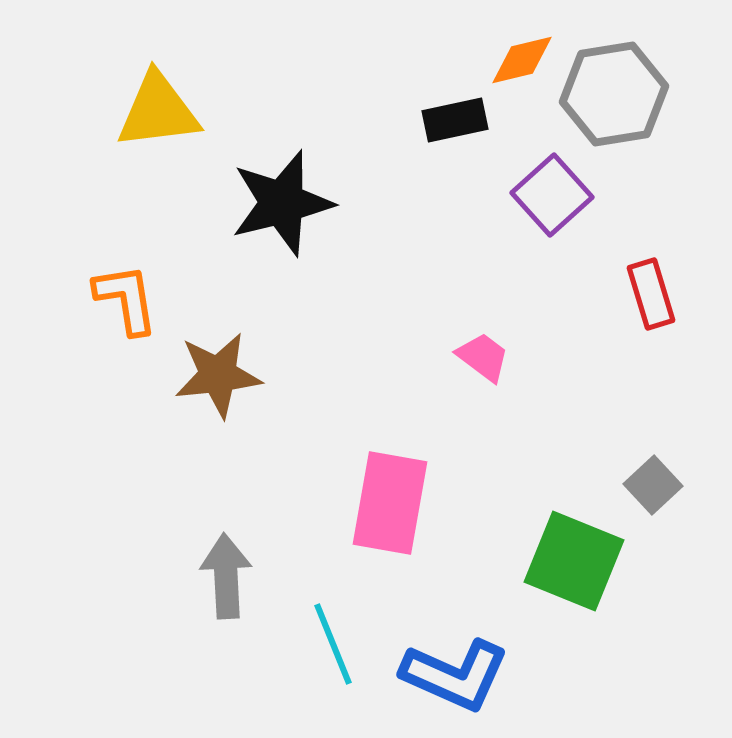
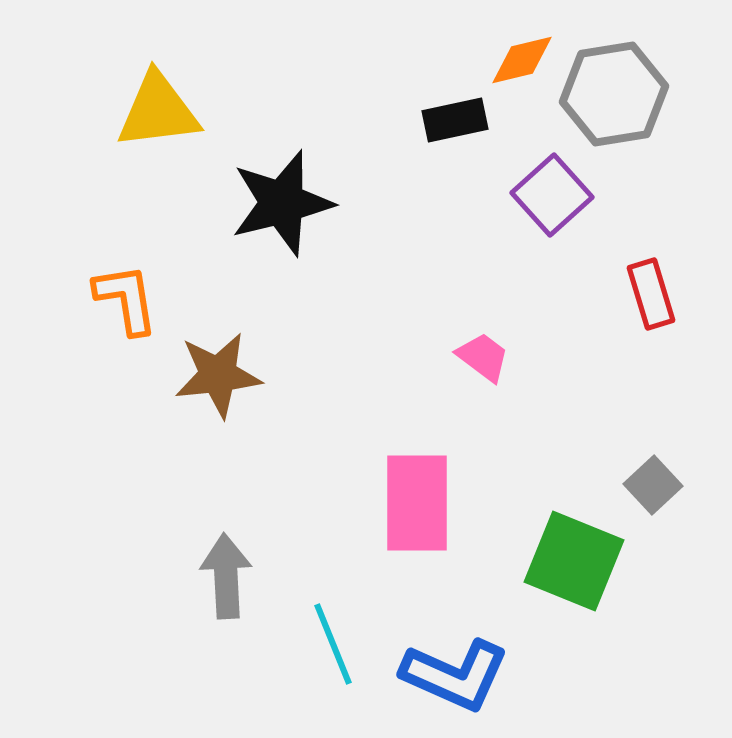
pink rectangle: moved 27 px right; rotated 10 degrees counterclockwise
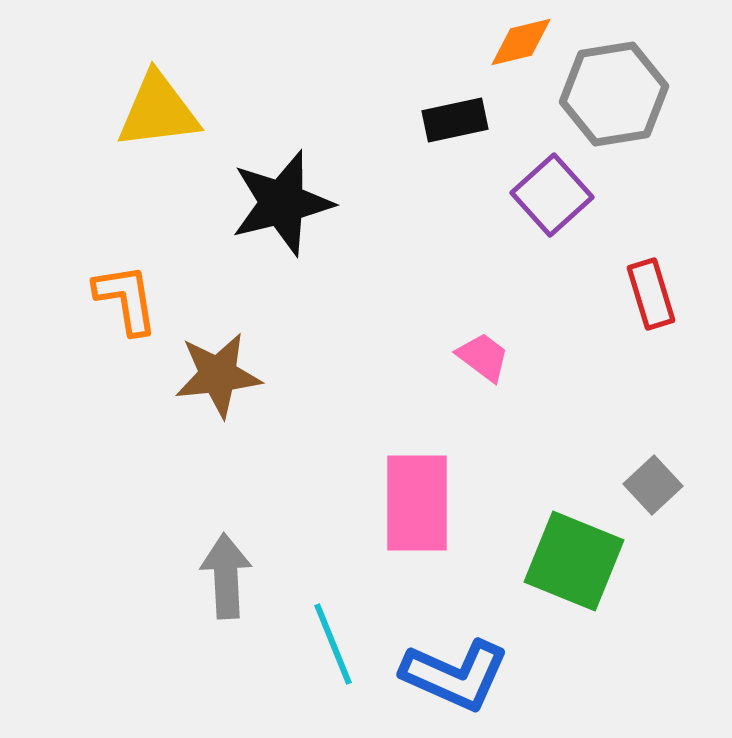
orange diamond: moved 1 px left, 18 px up
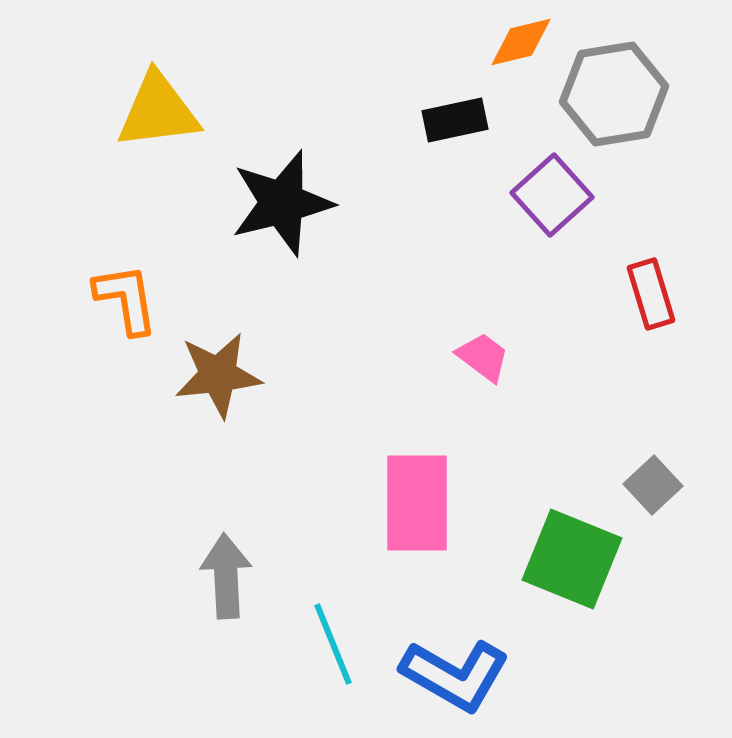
green square: moved 2 px left, 2 px up
blue L-shape: rotated 6 degrees clockwise
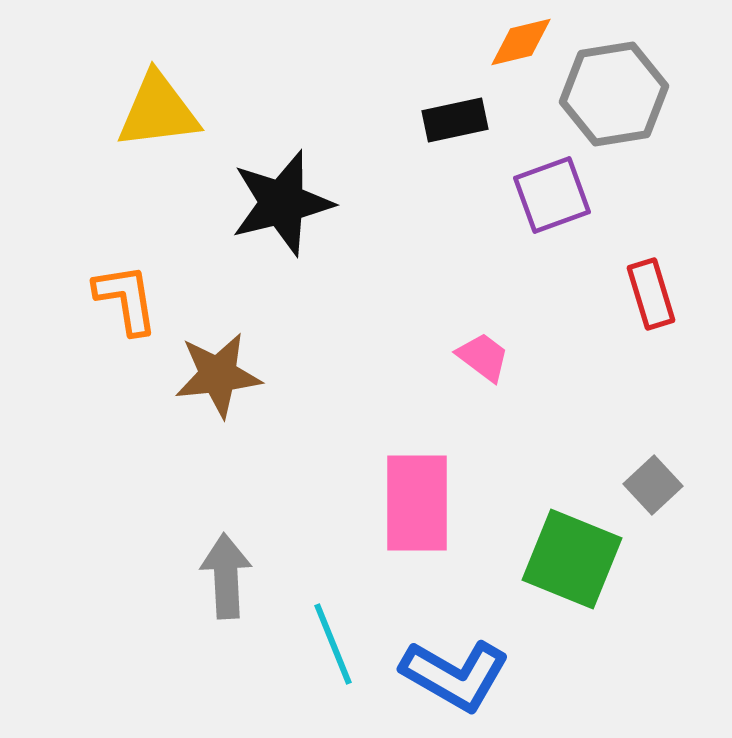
purple square: rotated 22 degrees clockwise
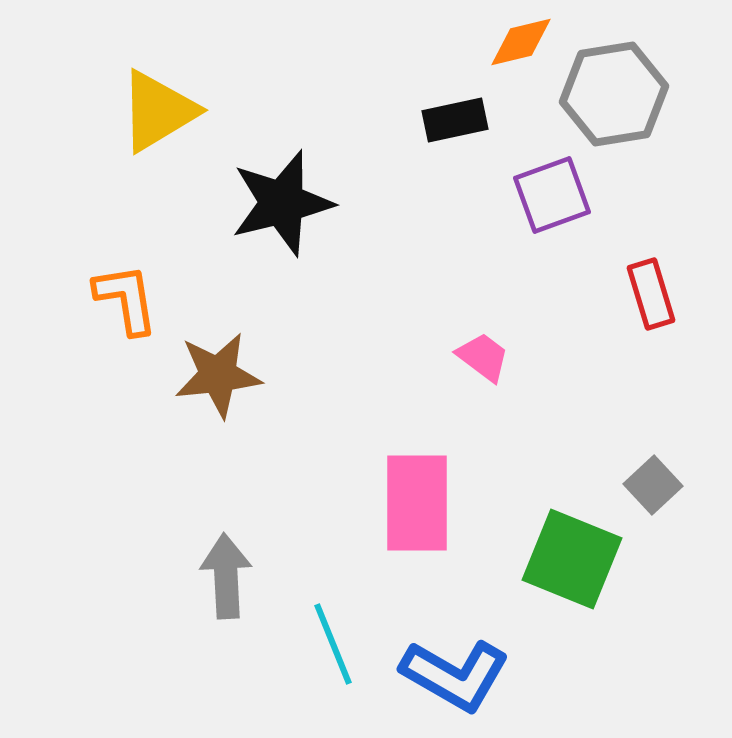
yellow triangle: rotated 24 degrees counterclockwise
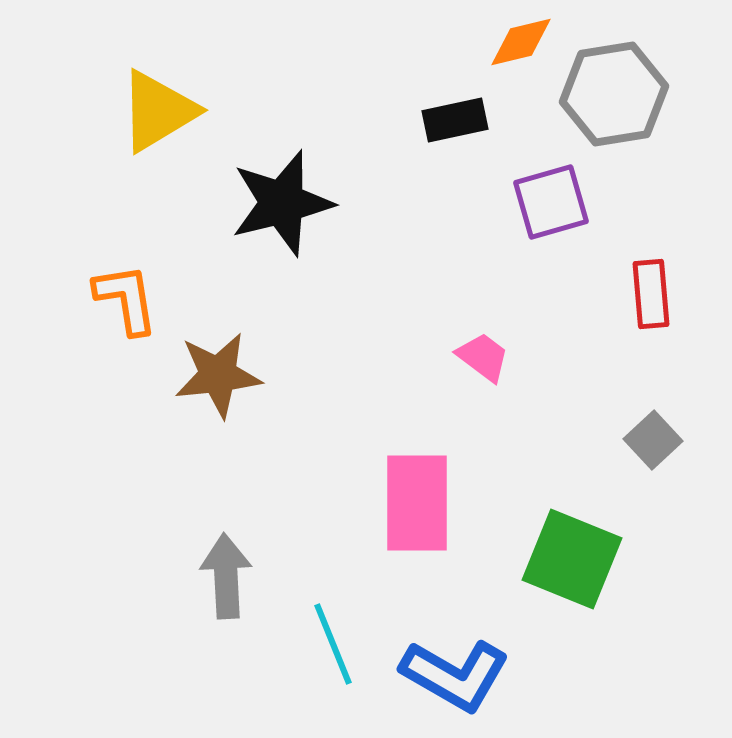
purple square: moved 1 px left, 7 px down; rotated 4 degrees clockwise
red rectangle: rotated 12 degrees clockwise
gray square: moved 45 px up
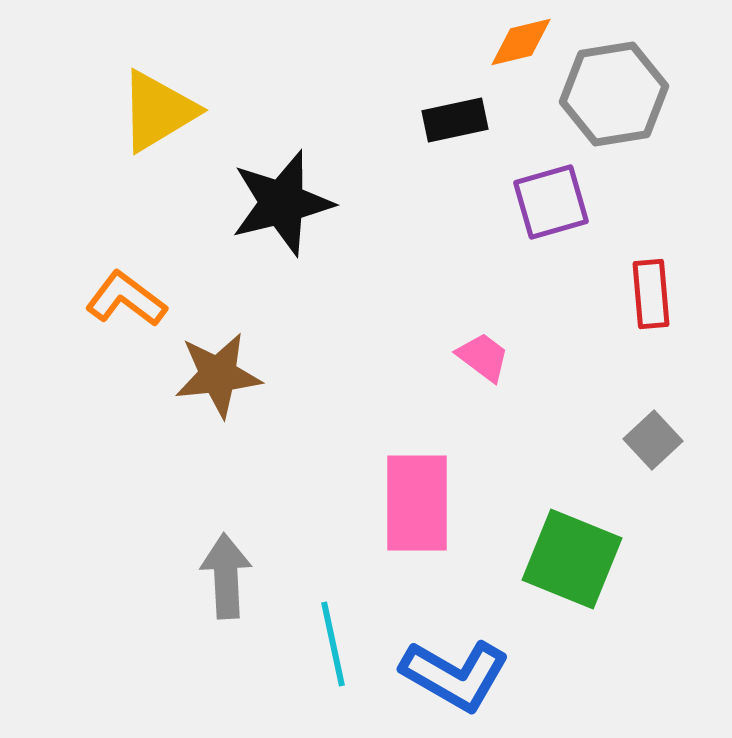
orange L-shape: rotated 44 degrees counterclockwise
cyan line: rotated 10 degrees clockwise
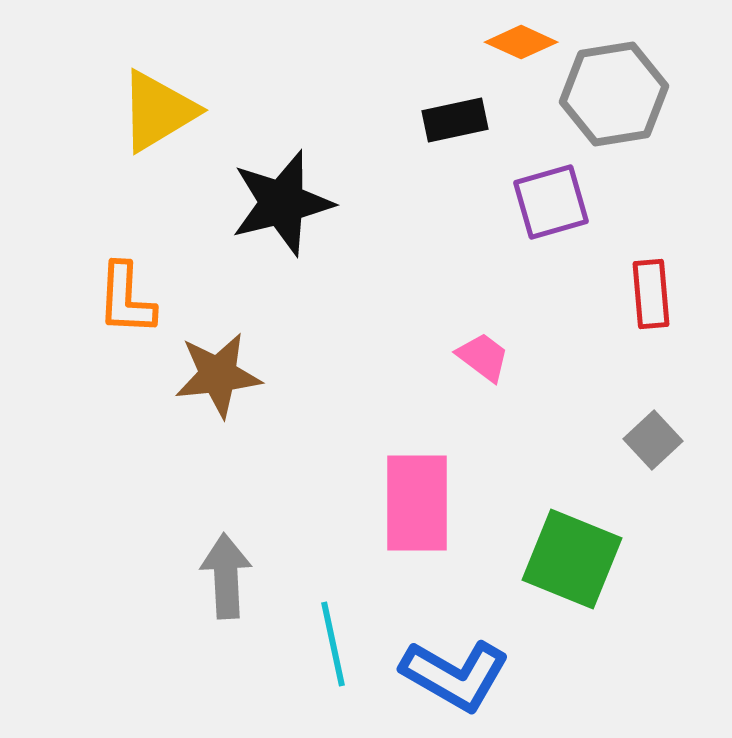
orange diamond: rotated 38 degrees clockwise
orange L-shape: rotated 124 degrees counterclockwise
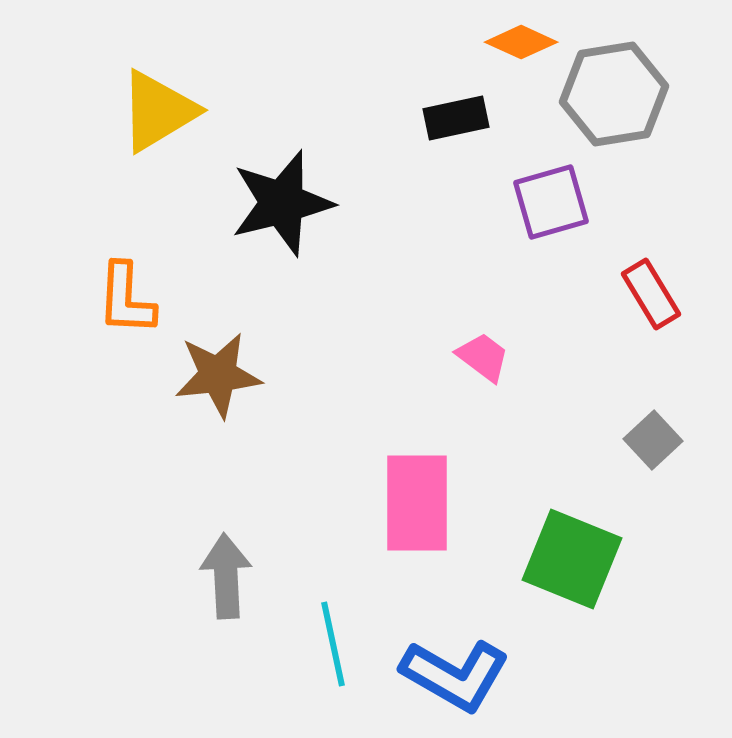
black rectangle: moved 1 px right, 2 px up
red rectangle: rotated 26 degrees counterclockwise
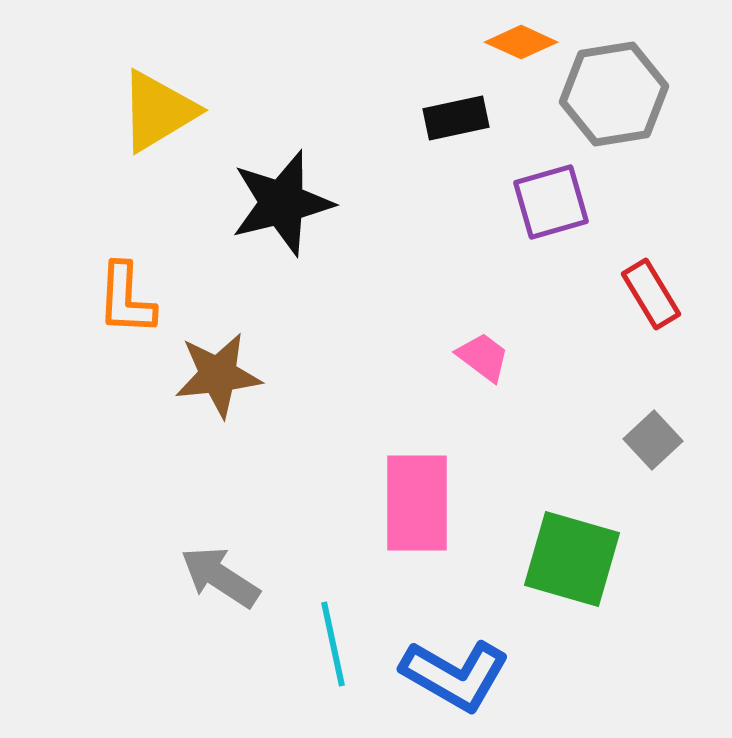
green square: rotated 6 degrees counterclockwise
gray arrow: moved 6 px left, 1 px down; rotated 54 degrees counterclockwise
